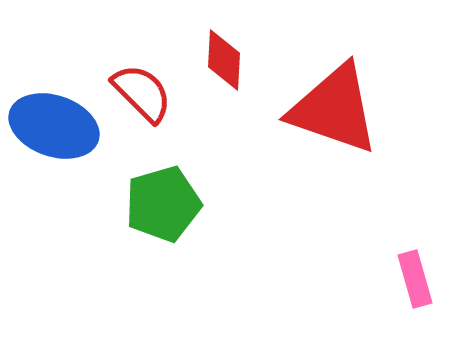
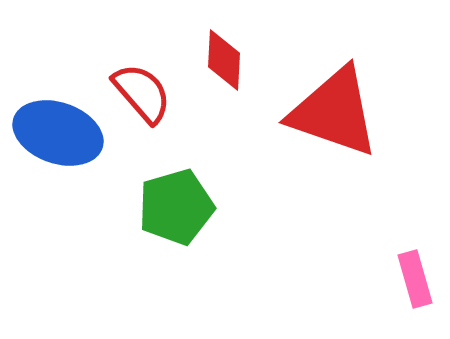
red semicircle: rotated 4 degrees clockwise
red triangle: moved 3 px down
blue ellipse: moved 4 px right, 7 px down
green pentagon: moved 13 px right, 3 px down
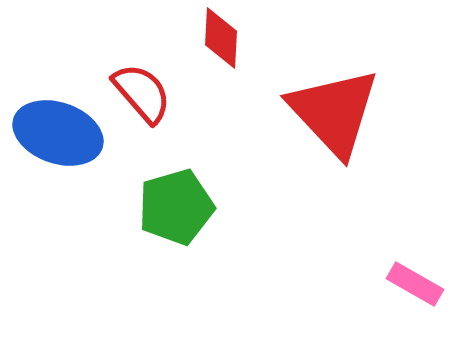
red diamond: moved 3 px left, 22 px up
red triangle: rotated 28 degrees clockwise
pink rectangle: moved 5 px down; rotated 44 degrees counterclockwise
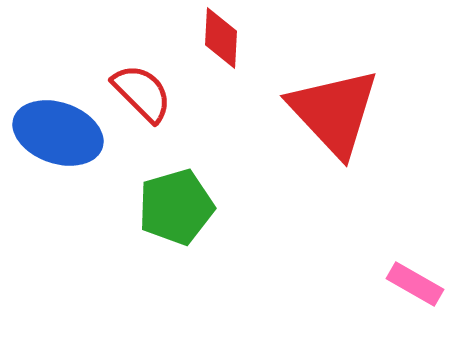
red semicircle: rotated 4 degrees counterclockwise
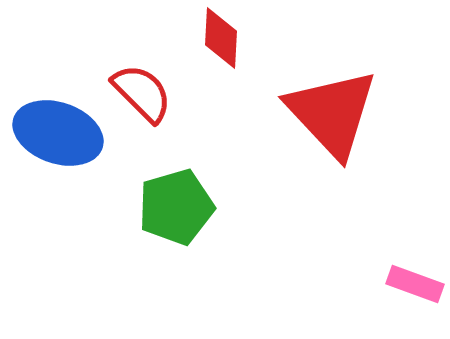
red triangle: moved 2 px left, 1 px down
pink rectangle: rotated 10 degrees counterclockwise
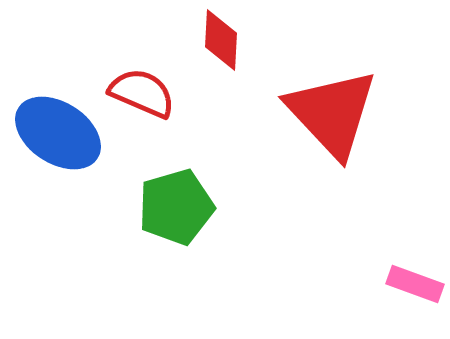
red diamond: moved 2 px down
red semicircle: rotated 22 degrees counterclockwise
blue ellipse: rotated 14 degrees clockwise
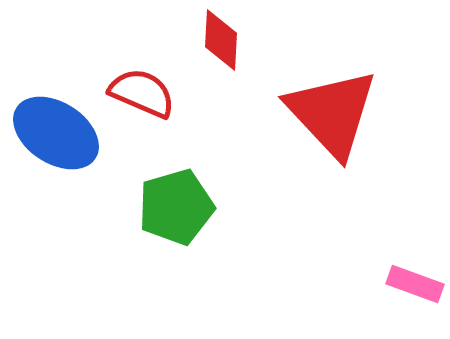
blue ellipse: moved 2 px left
